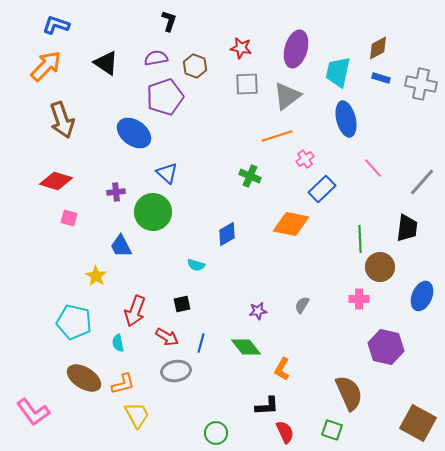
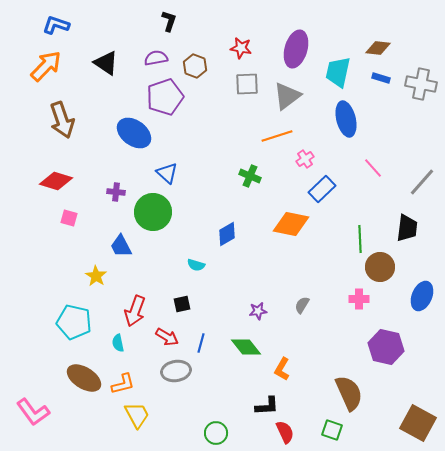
brown diamond at (378, 48): rotated 35 degrees clockwise
purple cross at (116, 192): rotated 12 degrees clockwise
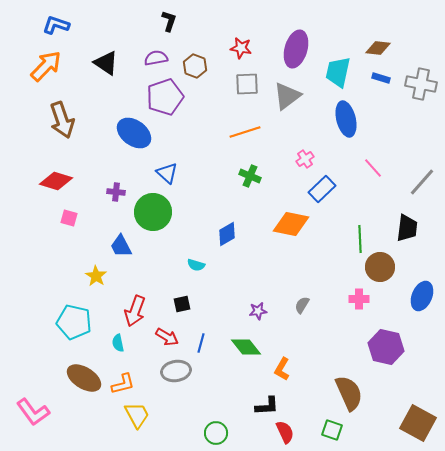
orange line at (277, 136): moved 32 px left, 4 px up
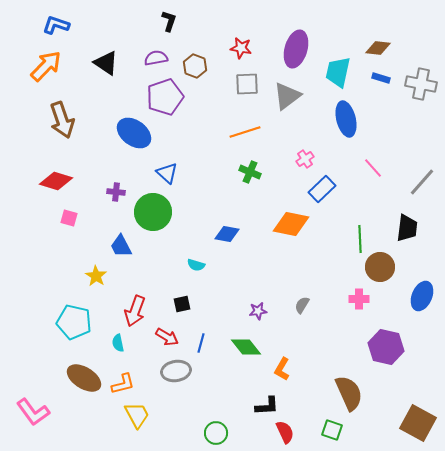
green cross at (250, 176): moved 4 px up
blue diamond at (227, 234): rotated 40 degrees clockwise
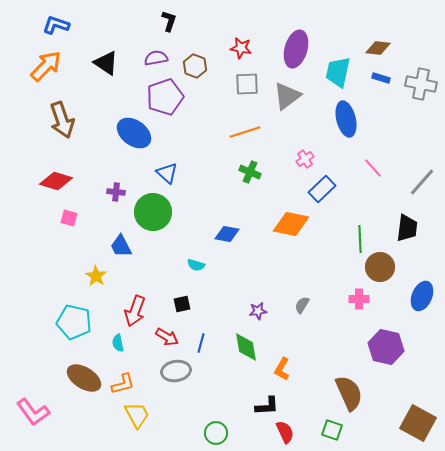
green diamond at (246, 347): rotated 28 degrees clockwise
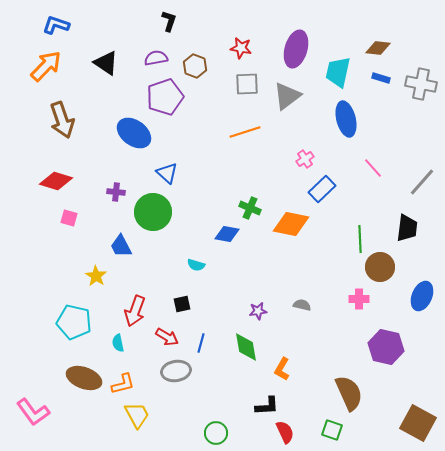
green cross at (250, 172): moved 36 px down
gray semicircle at (302, 305): rotated 72 degrees clockwise
brown ellipse at (84, 378): rotated 12 degrees counterclockwise
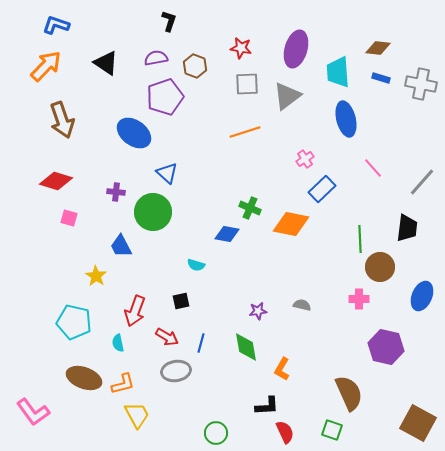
cyan trapezoid at (338, 72): rotated 16 degrees counterclockwise
black square at (182, 304): moved 1 px left, 3 px up
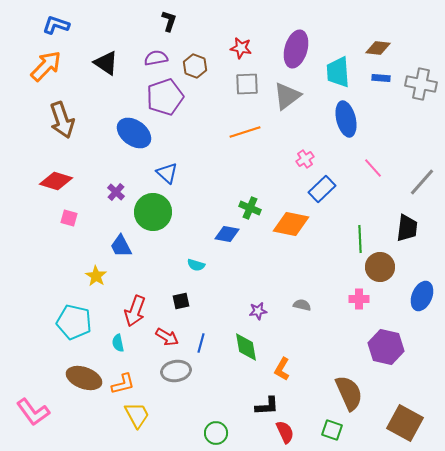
blue rectangle at (381, 78): rotated 12 degrees counterclockwise
purple cross at (116, 192): rotated 36 degrees clockwise
brown square at (418, 423): moved 13 px left
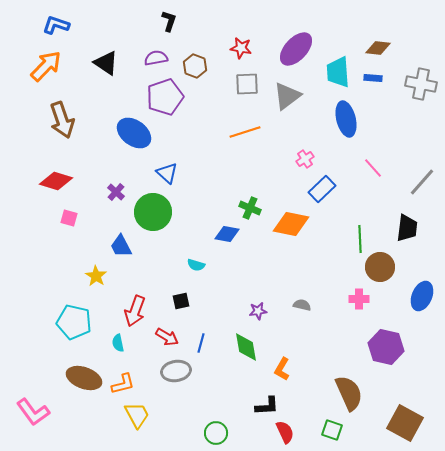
purple ellipse at (296, 49): rotated 27 degrees clockwise
blue rectangle at (381, 78): moved 8 px left
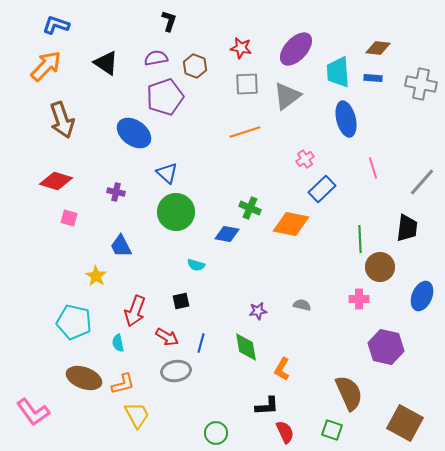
pink line at (373, 168): rotated 25 degrees clockwise
purple cross at (116, 192): rotated 30 degrees counterclockwise
green circle at (153, 212): moved 23 px right
